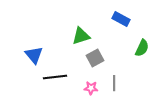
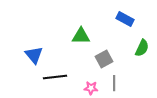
blue rectangle: moved 4 px right
green triangle: rotated 18 degrees clockwise
gray square: moved 9 px right, 1 px down
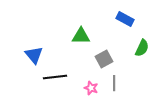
pink star: rotated 16 degrees clockwise
